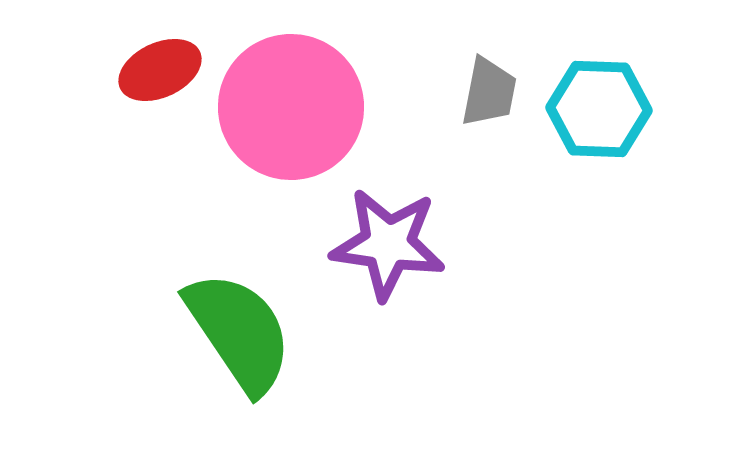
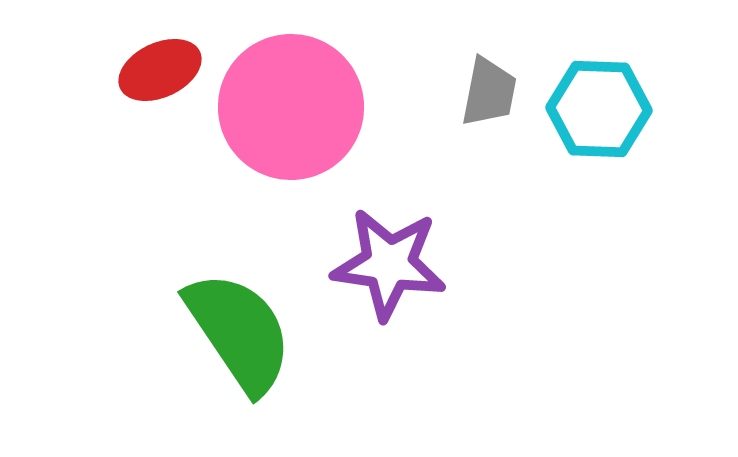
purple star: moved 1 px right, 20 px down
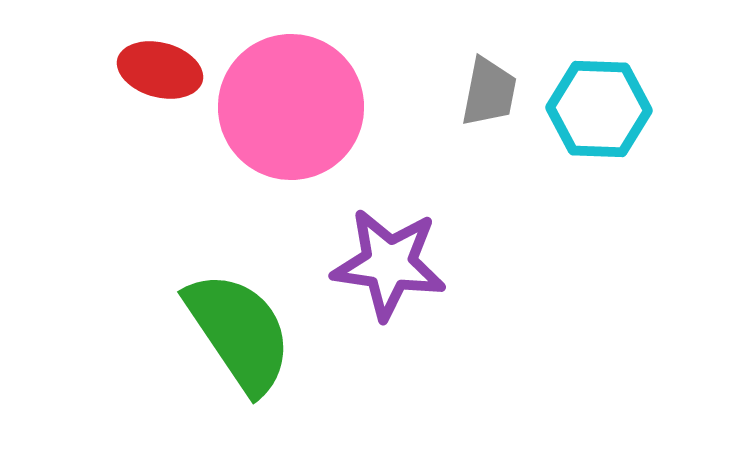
red ellipse: rotated 40 degrees clockwise
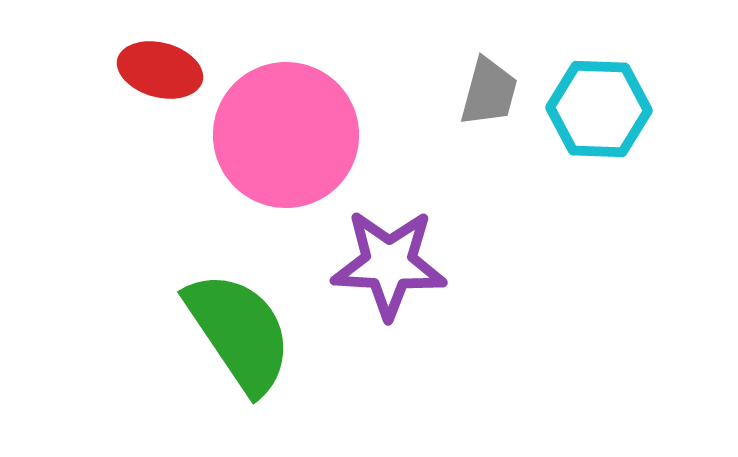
gray trapezoid: rotated 4 degrees clockwise
pink circle: moved 5 px left, 28 px down
purple star: rotated 5 degrees counterclockwise
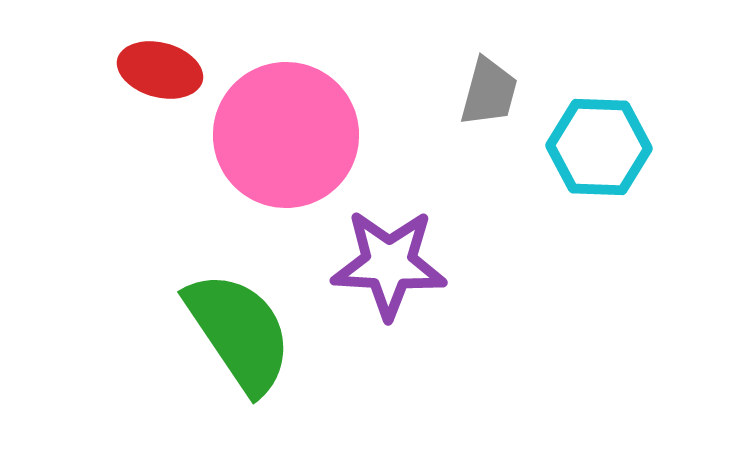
cyan hexagon: moved 38 px down
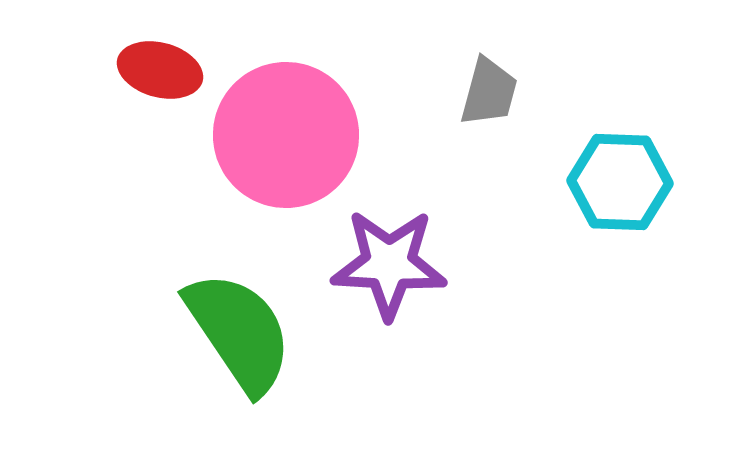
cyan hexagon: moved 21 px right, 35 px down
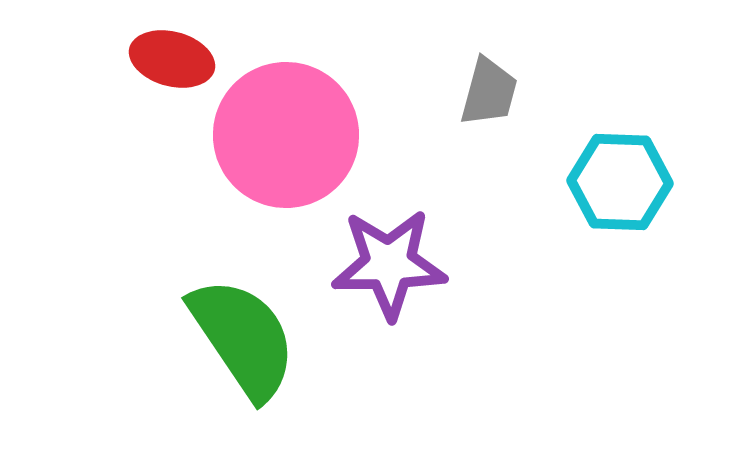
red ellipse: moved 12 px right, 11 px up
purple star: rotated 4 degrees counterclockwise
green semicircle: moved 4 px right, 6 px down
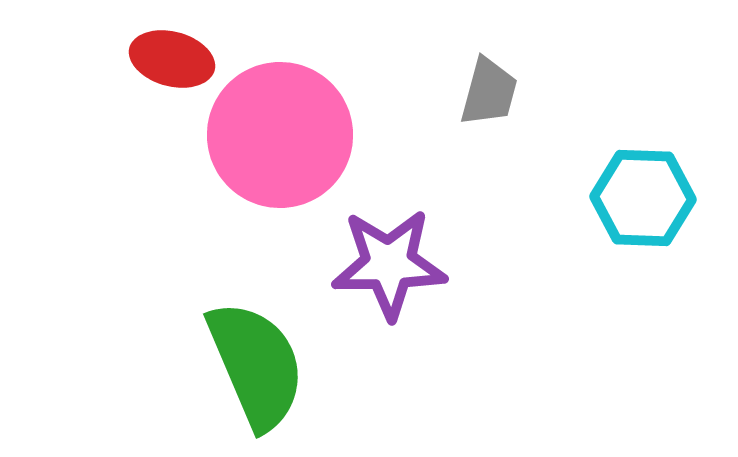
pink circle: moved 6 px left
cyan hexagon: moved 23 px right, 16 px down
green semicircle: moved 13 px right, 27 px down; rotated 11 degrees clockwise
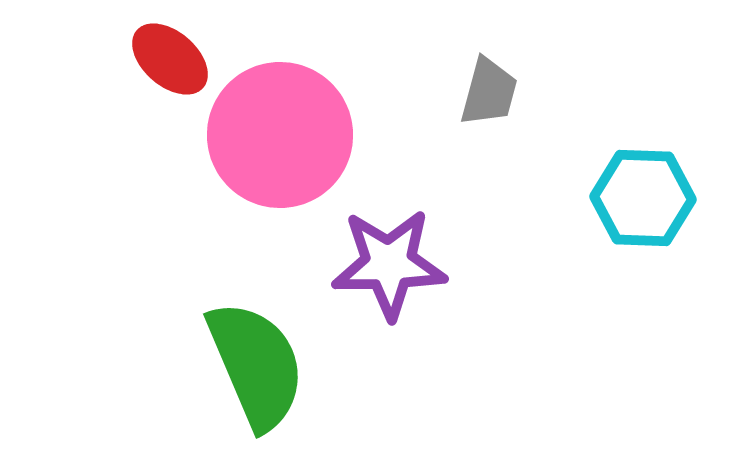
red ellipse: moved 2 px left; rotated 26 degrees clockwise
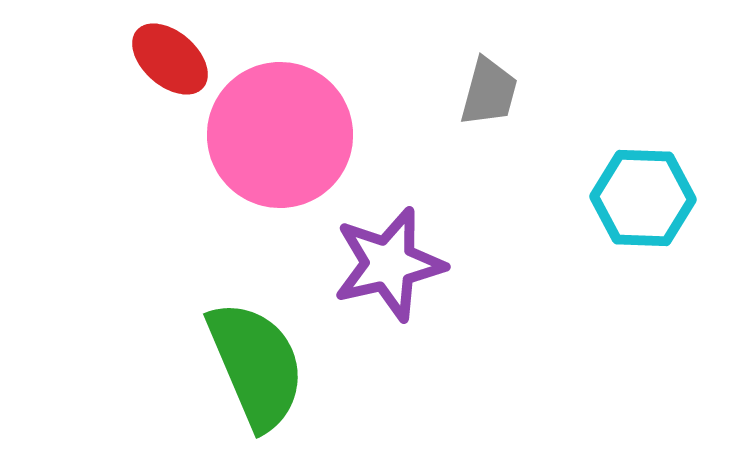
purple star: rotated 12 degrees counterclockwise
